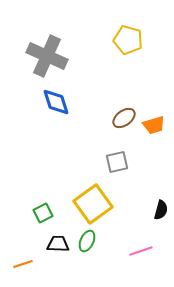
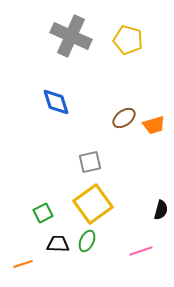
gray cross: moved 24 px right, 20 px up
gray square: moved 27 px left
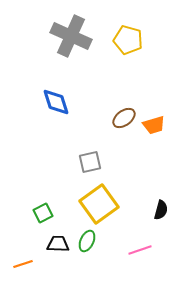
yellow square: moved 6 px right
pink line: moved 1 px left, 1 px up
